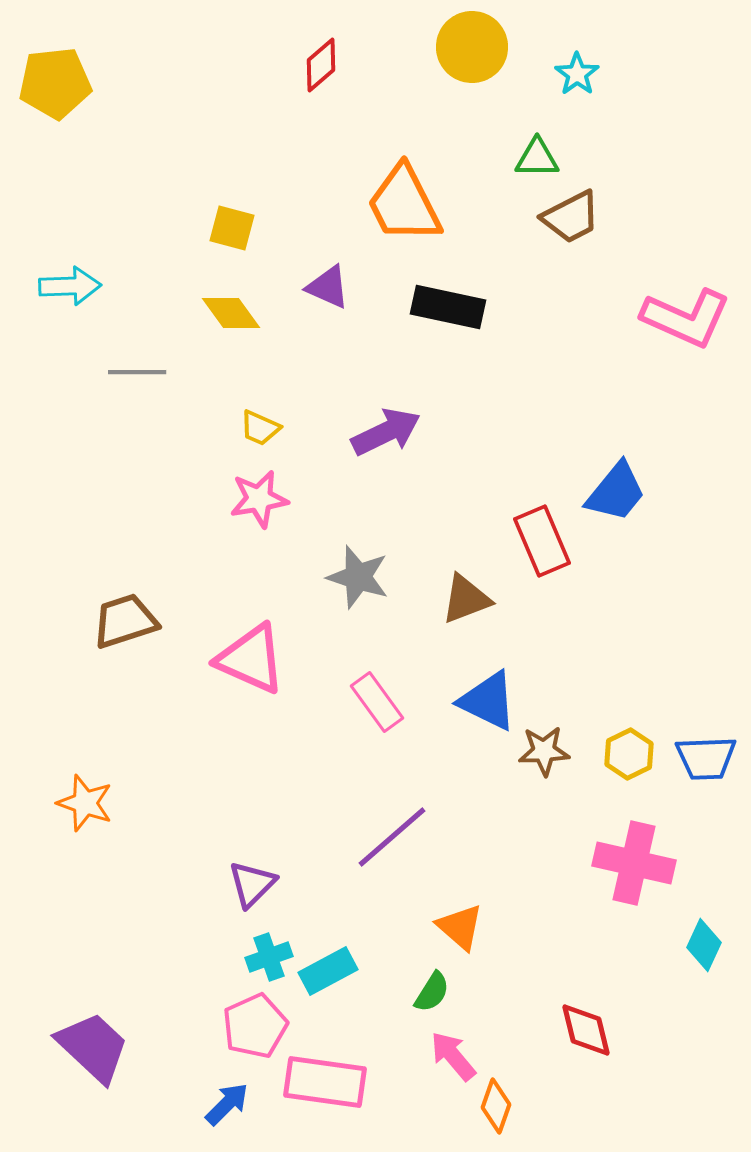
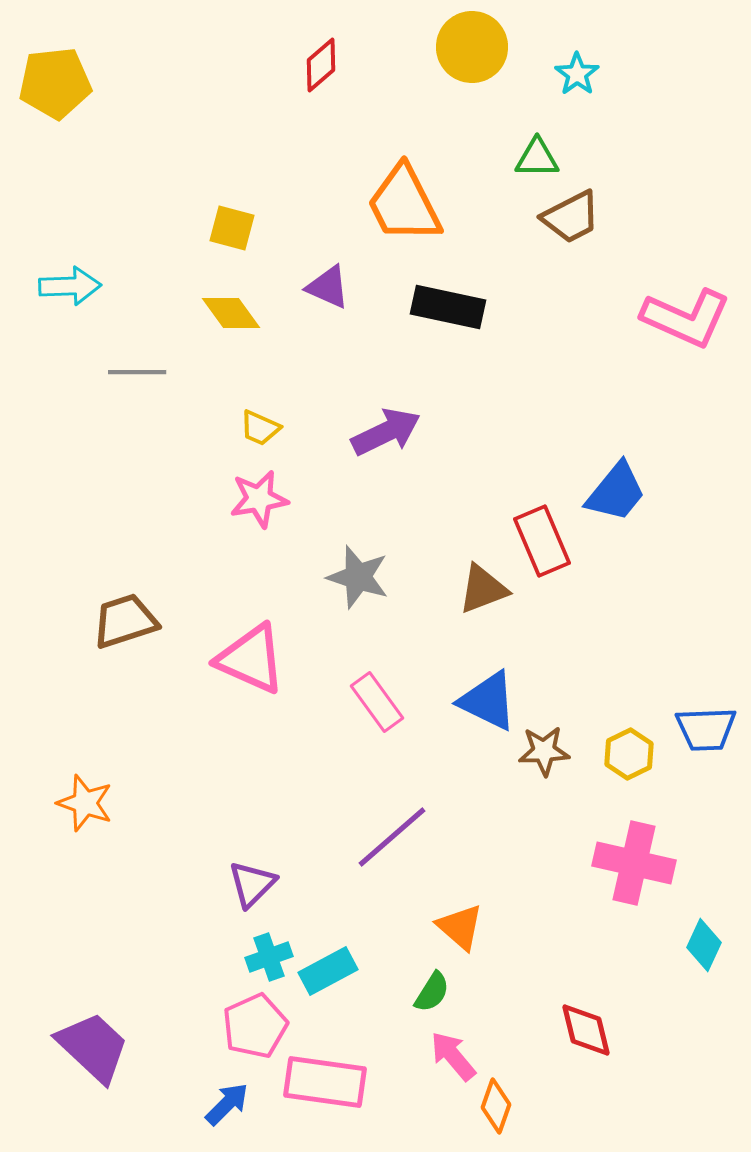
brown triangle at (466, 599): moved 17 px right, 10 px up
blue trapezoid at (706, 758): moved 29 px up
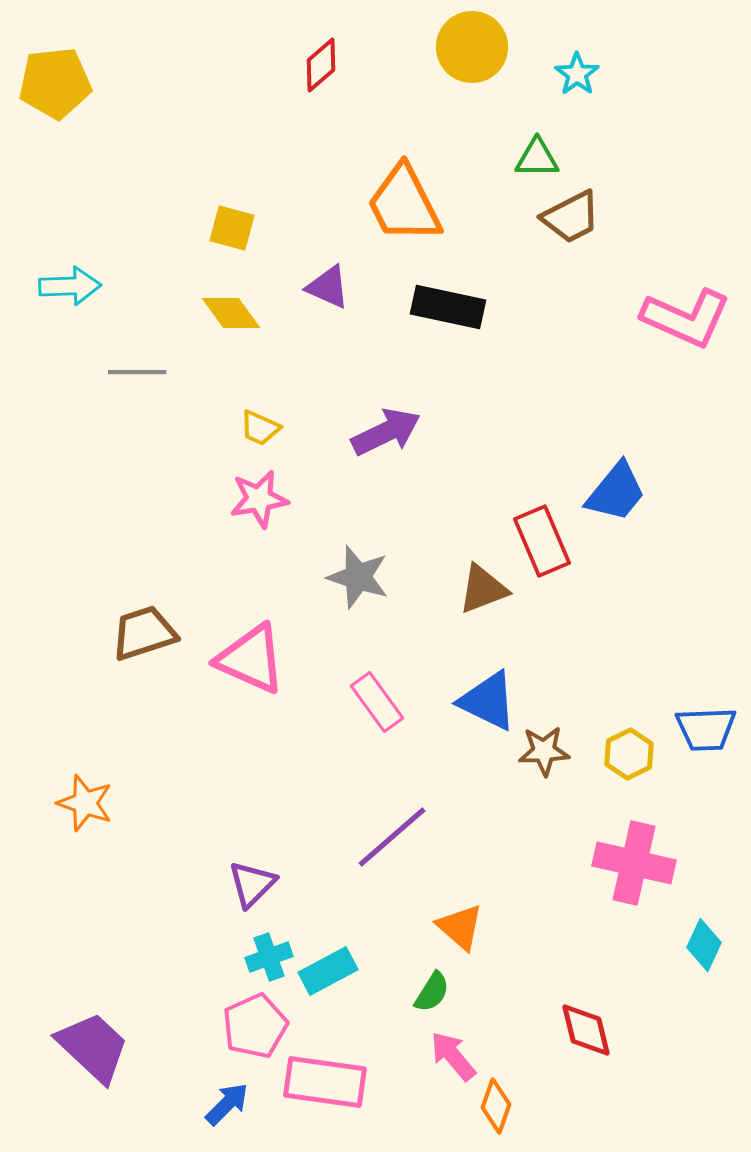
brown trapezoid at (125, 621): moved 19 px right, 12 px down
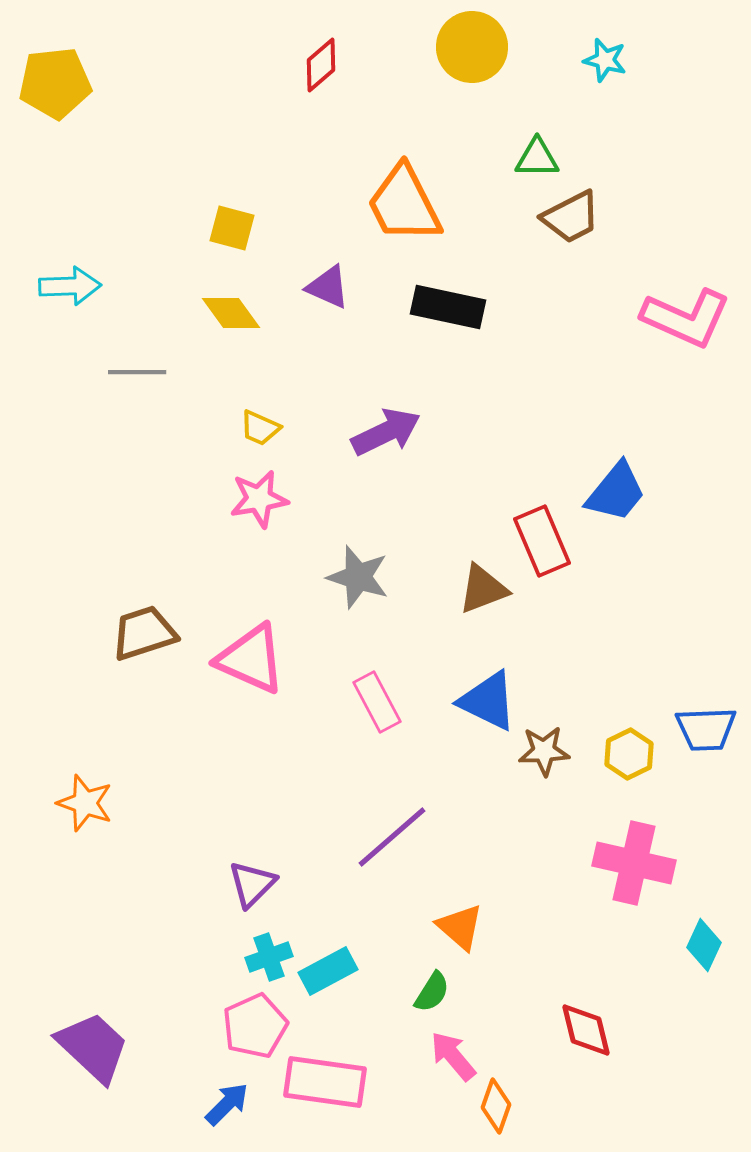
cyan star at (577, 74): moved 28 px right, 14 px up; rotated 21 degrees counterclockwise
pink rectangle at (377, 702): rotated 8 degrees clockwise
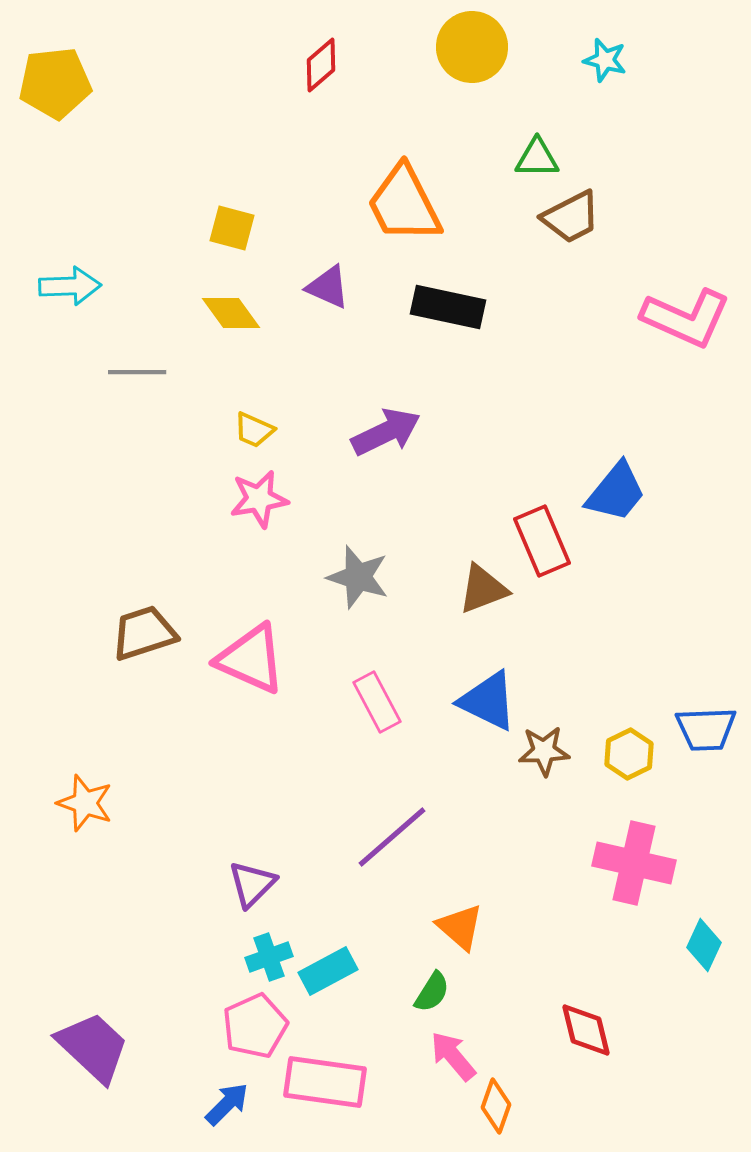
yellow trapezoid at (260, 428): moved 6 px left, 2 px down
